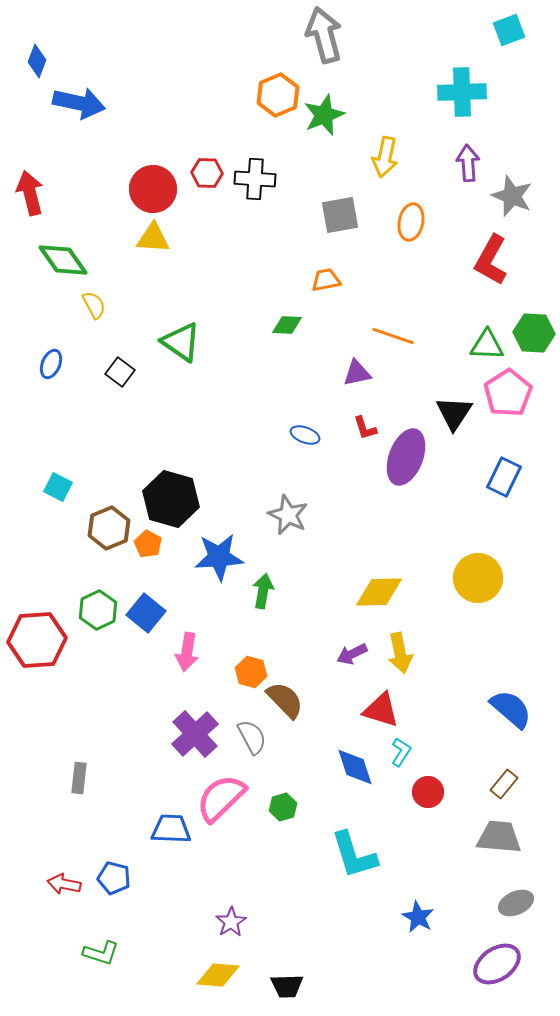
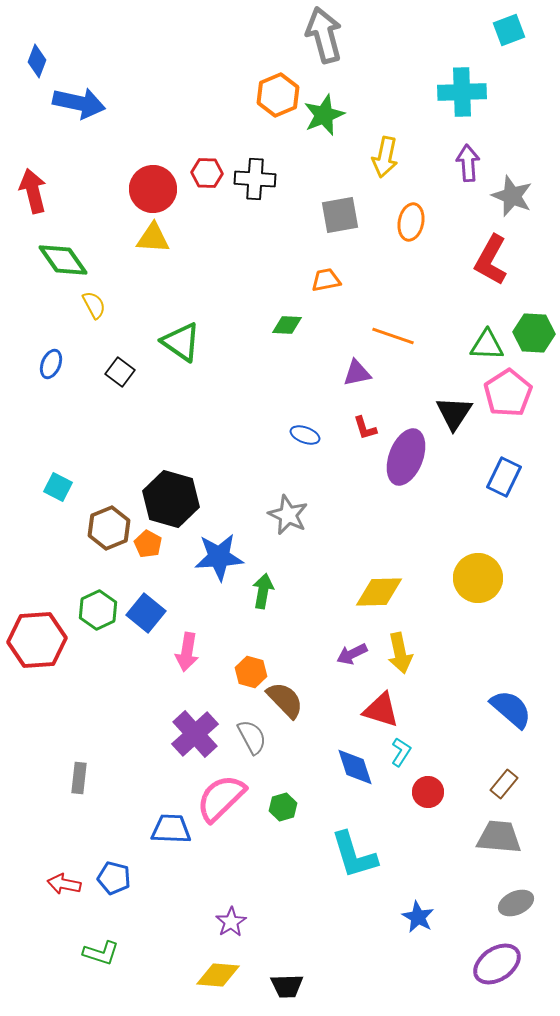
red arrow at (30, 193): moved 3 px right, 2 px up
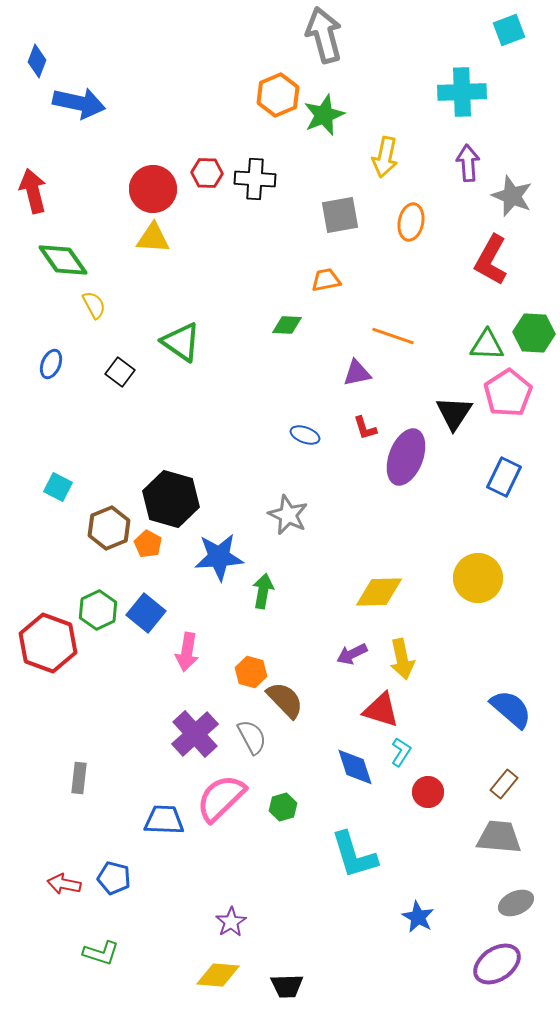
red hexagon at (37, 640): moved 11 px right, 3 px down; rotated 24 degrees clockwise
yellow arrow at (400, 653): moved 2 px right, 6 px down
blue trapezoid at (171, 829): moved 7 px left, 9 px up
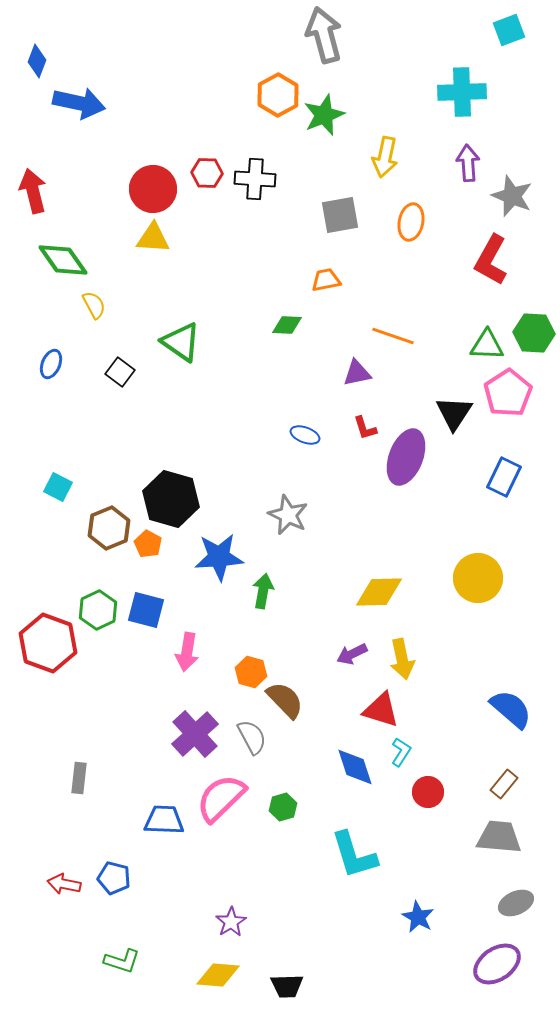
orange hexagon at (278, 95): rotated 6 degrees counterclockwise
blue square at (146, 613): moved 3 px up; rotated 24 degrees counterclockwise
green L-shape at (101, 953): moved 21 px right, 8 px down
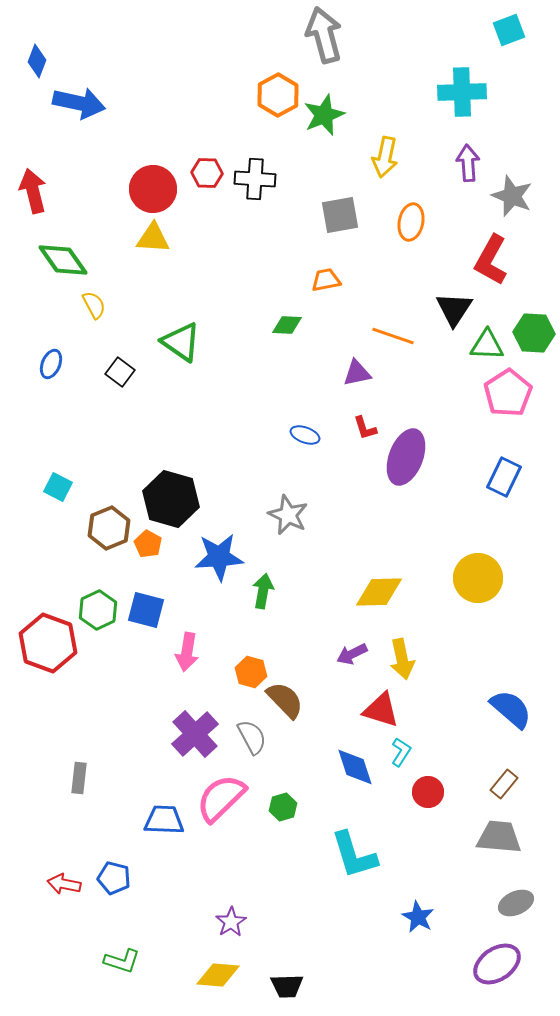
black triangle at (454, 413): moved 104 px up
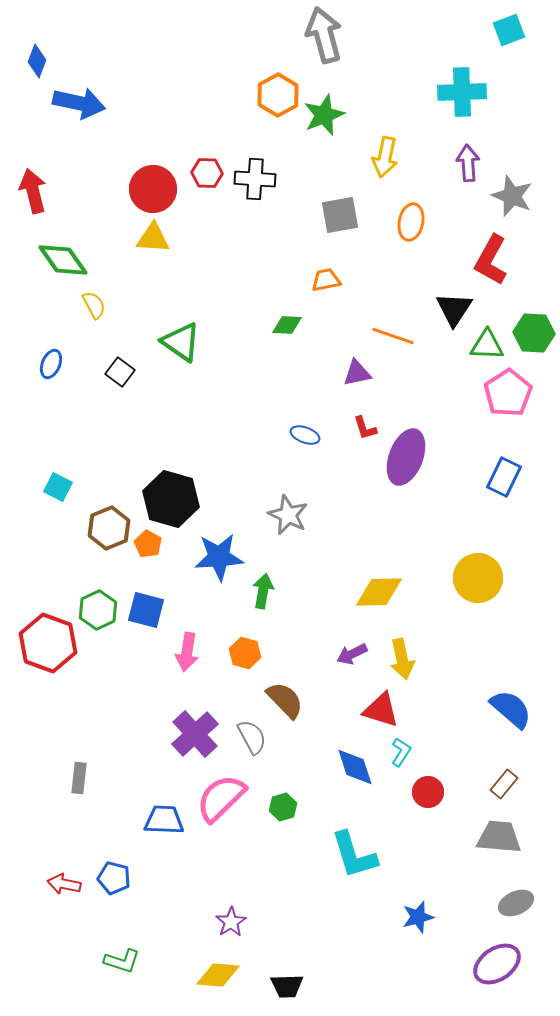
orange hexagon at (251, 672): moved 6 px left, 19 px up
blue star at (418, 917): rotated 28 degrees clockwise
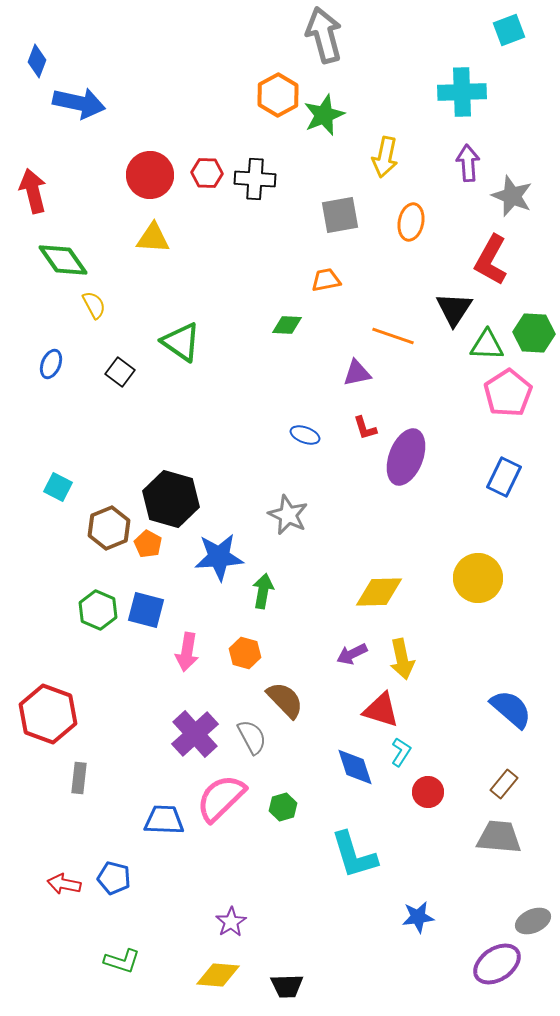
red circle at (153, 189): moved 3 px left, 14 px up
green hexagon at (98, 610): rotated 12 degrees counterclockwise
red hexagon at (48, 643): moved 71 px down
gray ellipse at (516, 903): moved 17 px right, 18 px down
blue star at (418, 917): rotated 8 degrees clockwise
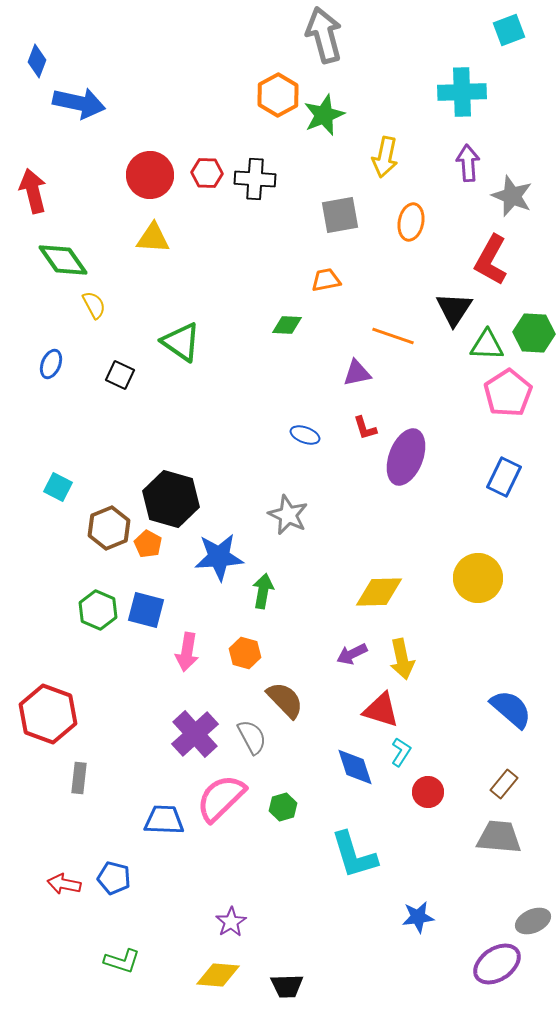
black square at (120, 372): moved 3 px down; rotated 12 degrees counterclockwise
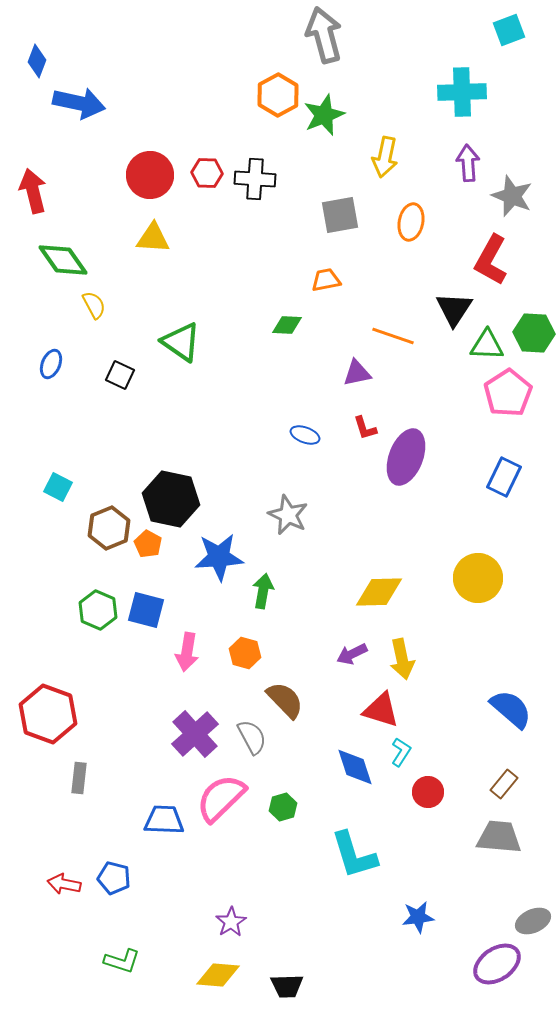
black hexagon at (171, 499): rotated 4 degrees counterclockwise
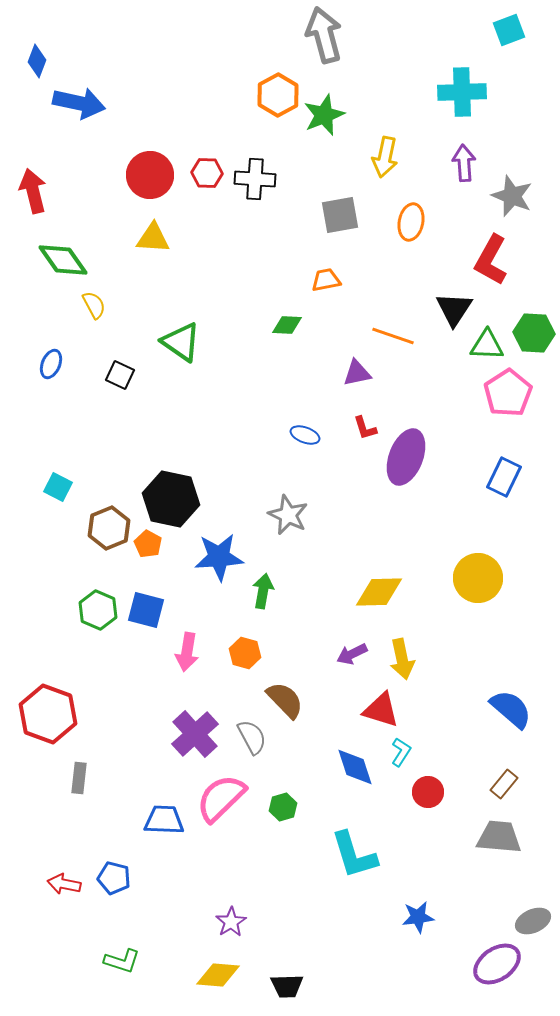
purple arrow at (468, 163): moved 4 px left
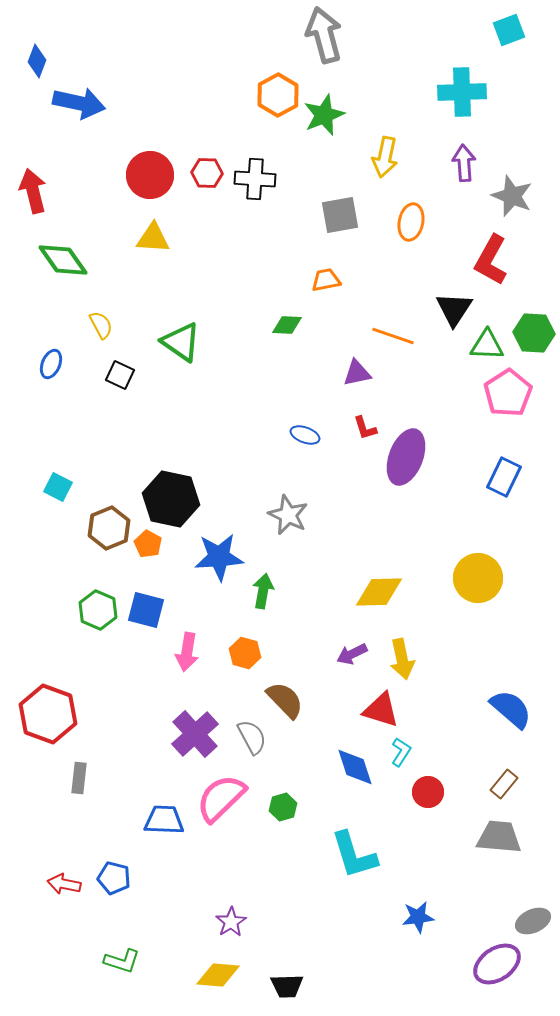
yellow semicircle at (94, 305): moved 7 px right, 20 px down
